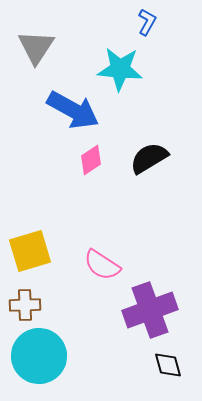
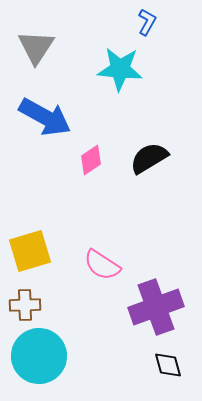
blue arrow: moved 28 px left, 7 px down
purple cross: moved 6 px right, 3 px up
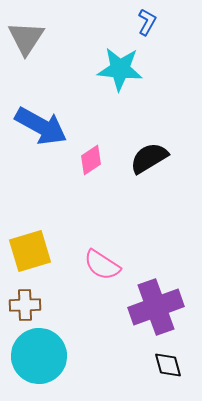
gray triangle: moved 10 px left, 9 px up
blue arrow: moved 4 px left, 9 px down
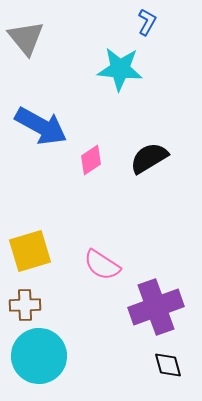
gray triangle: rotated 12 degrees counterclockwise
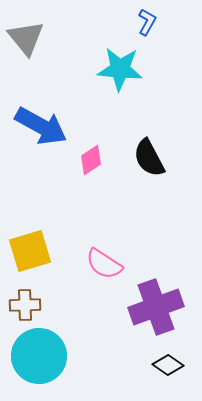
black semicircle: rotated 87 degrees counterclockwise
pink semicircle: moved 2 px right, 1 px up
black diamond: rotated 40 degrees counterclockwise
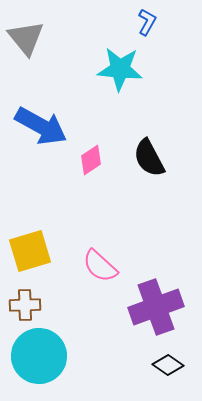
pink semicircle: moved 4 px left, 2 px down; rotated 9 degrees clockwise
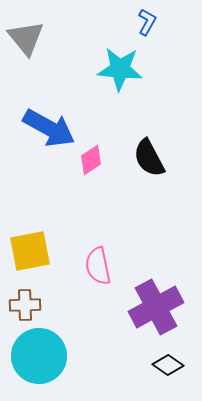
blue arrow: moved 8 px right, 2 px down
yellow square: rotated 6 degrees clockwise
pink semicircle: moved 2 px left; rotated 36 degrees clockwise
purple cross: rotated 8 degrees counterclockwise
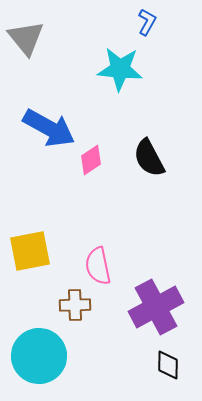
brown cross: moved 50 px right
black diamond: rotated 56 degrees clockwise
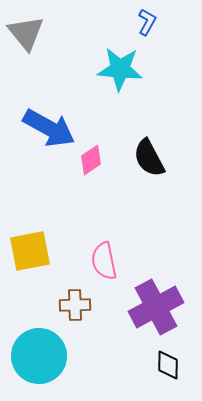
gray triangle: moved 5 px up
pink semicircle: moved 6 px right, 5 px up
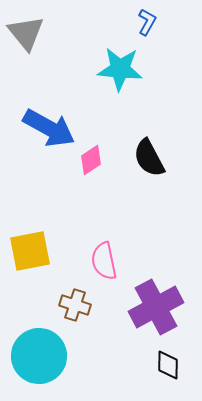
brown cross: rotated 20 degrees clockwise
